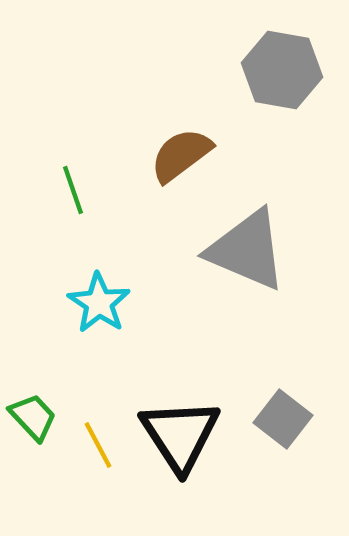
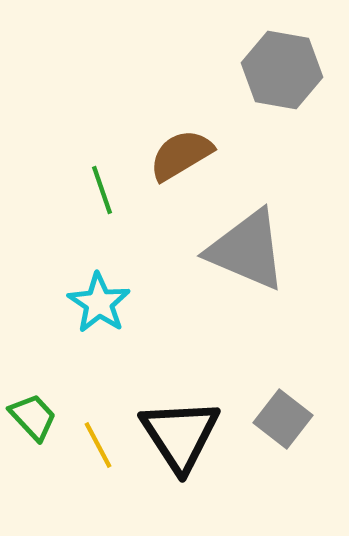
brown semicircle: rotated 6 degrees clockwise
green line: moved 29 px right
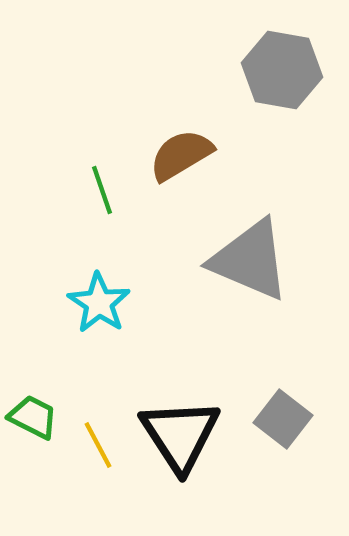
gray triangle: moved 3 px right, 10 px down
green trapezoid: rotated 20 degrees counterclockwise
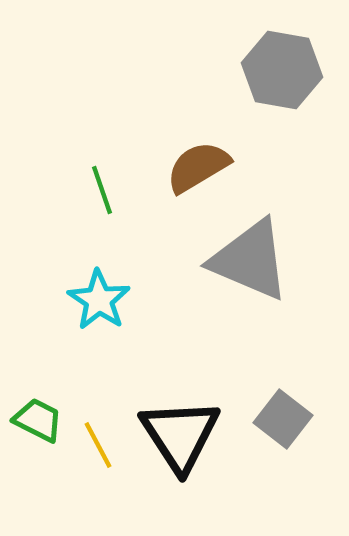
brown semicircle: moved 17 px right, 12 px down
cyan star: moved 3 px up
green trapezoid: moved 5 px right, 3 px down
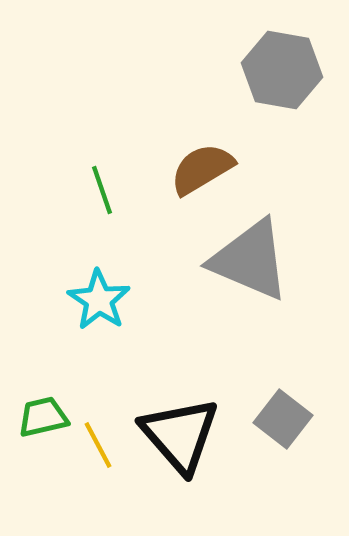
brown semicircle: moved 4 px right, 2 px down
green trapezoid: moved 5 px right, 3 px up; rotated 40 degrees counterclockwise
black triangle: rotated 8 degrees counterclockwise
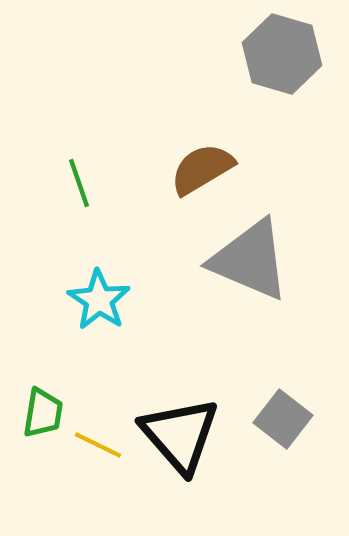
gray hexagon: moved 16 px up; rotated 6 degrees clockwise
green line: moved 23 px left, 7 px up
green trapezoid: moved 4 px up; rotated 112 degrees clockwise
yellow line: rotated 36 degrees counterclockwise
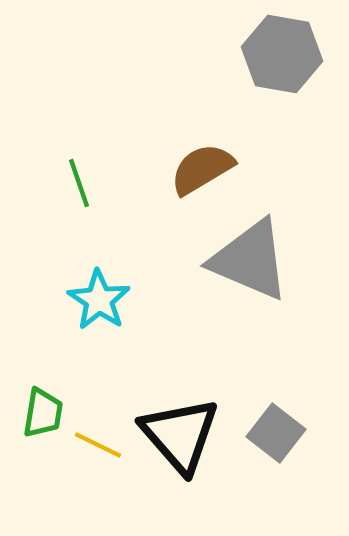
gray hexagon: rotated 6 degrees counterclockwise
gray square: moved 7 px left, 14 px down
